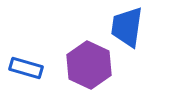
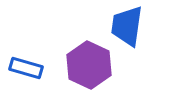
blue trapezoid: moved 1 px up
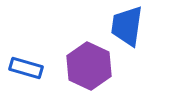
purple hexagon: moved 1 px down
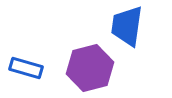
purple hexagon: moved 1 px right, 2 px down; rotated 21 degrees clockwise
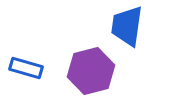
purple hexagon: moved 1 px right, 3 px down
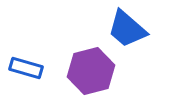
blue trapezoid: moved 3 px down; rotated 57 degrees counterclockwise
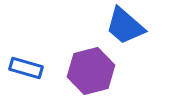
blue trapezoid: moved 2 px left, 3 px up
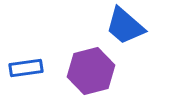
blue rectangle: rotated 24 degrees counterclockwise
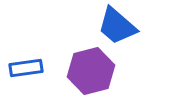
blue trapezoid: moved 8 px left
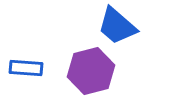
blue rectangle: rotated 12 degrees clockwise
